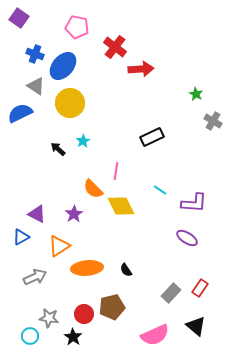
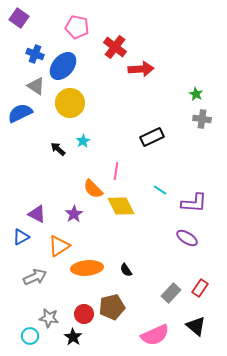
gray cross: moved 11 px left, 2 px up; rotated 24 degrees counterclockwise
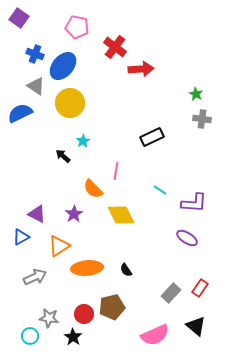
black arrow: moved 5 px right, 7 px down
yellow diamond: moved 9 px down
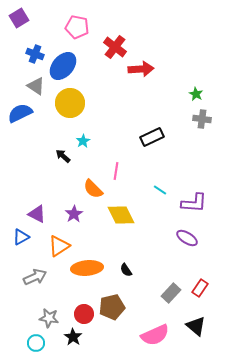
purple square: rotated 24 degrees clockwise
cyan circle: moved 6 px right, 7 px down
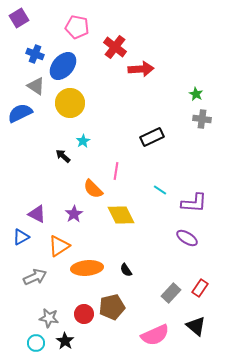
black star: moved 8 px left, 4 px down
